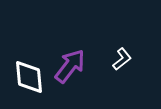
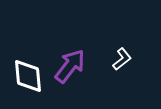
white diamond: moved 1 px left, 1 px up
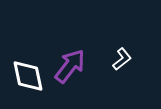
white diamond: rotated 6 degrees counterclockwise
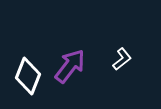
white diamond: rotated 33 degrees clockwise
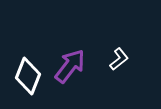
white L-shape: moved 3 px left
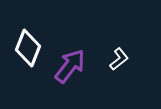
white diamond: moved 28 px up
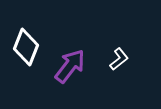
white diamond: moved 2 px left, 1 px up
